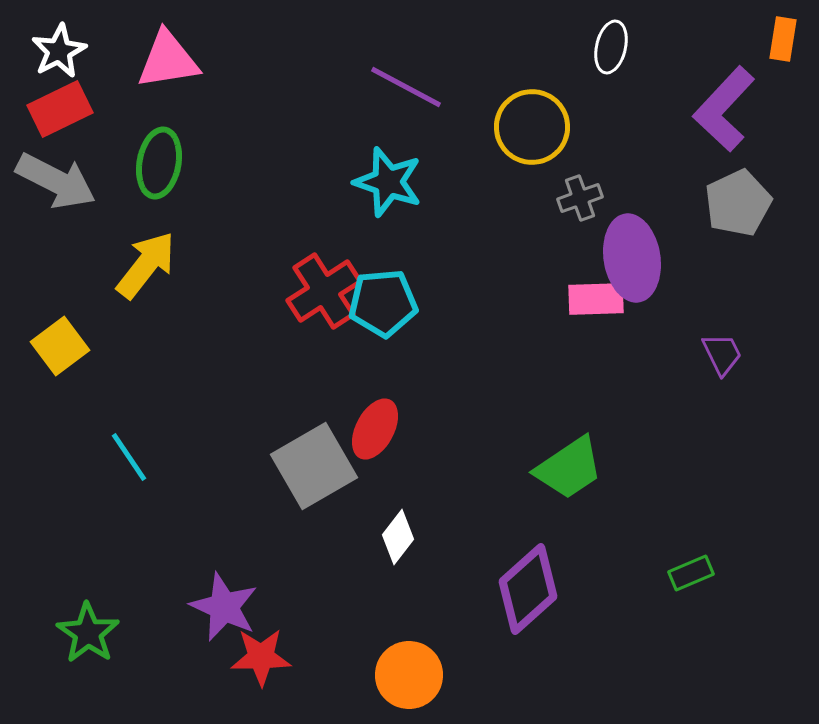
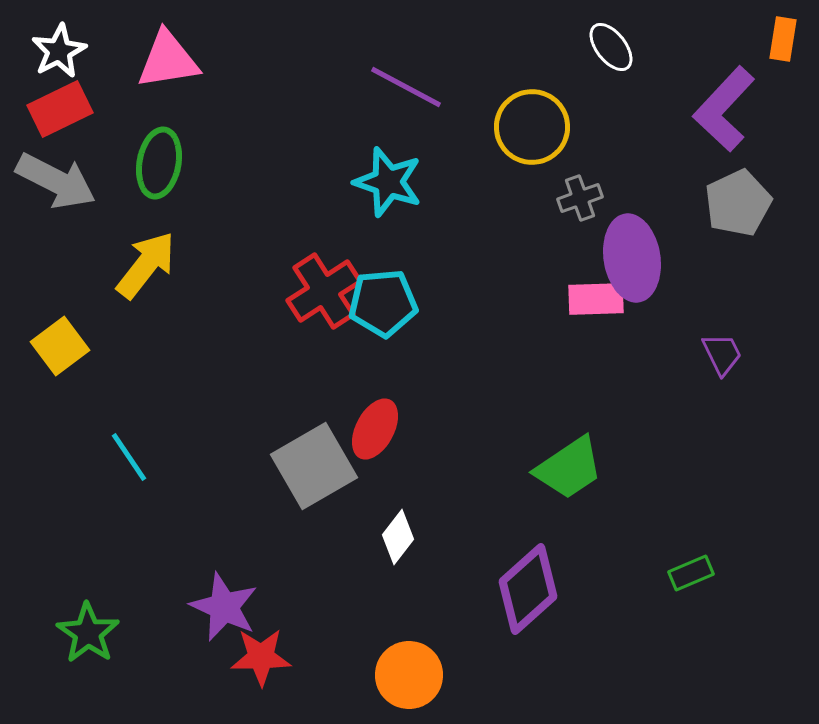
white ellipse: rotated 51 degrees counterclockwise
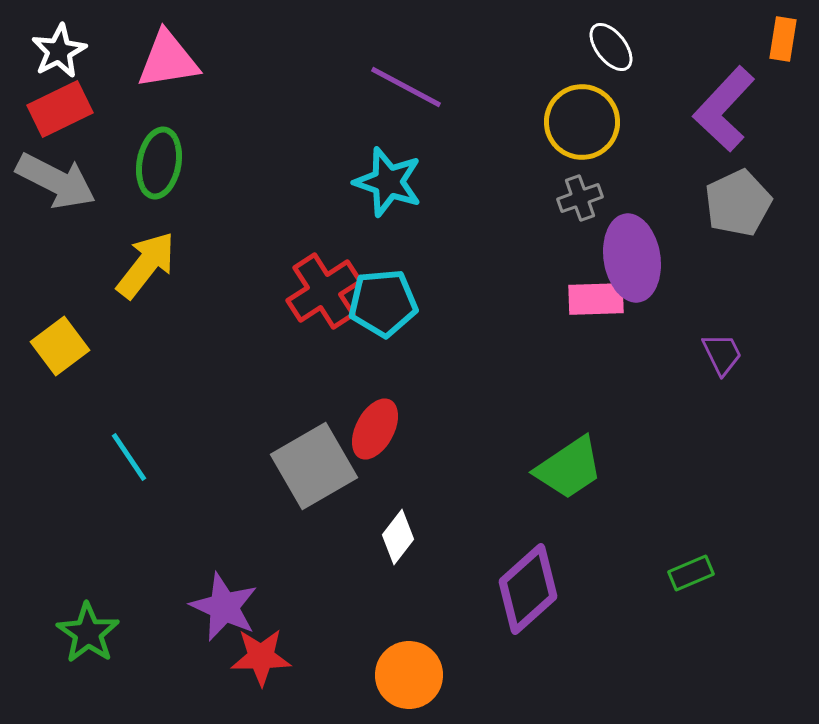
yellow circle: moved 50 px right, 5 px up
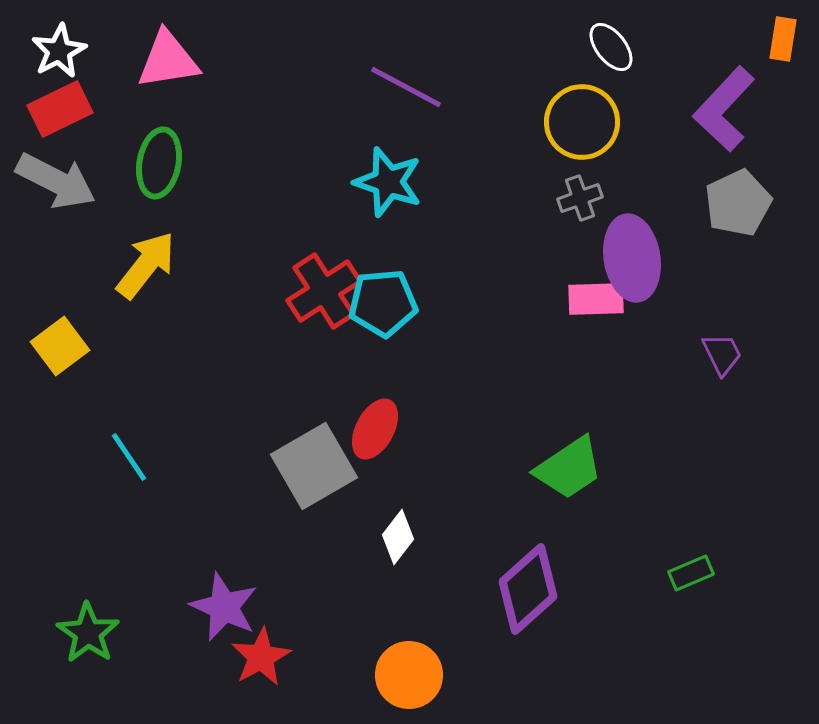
red star: rotated 28 degrees counterclockwise
